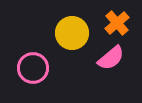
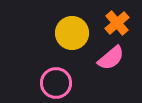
pink circle: moved 23 px right, 15 px down
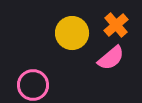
orange cross: moved 1 px left, 2 px down
pink circle: moved 23 px left, 2 px down
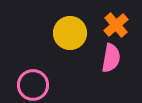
yellow circle: moved 2 px left
pink semicircle: rotated 40 degrees counterclockwise
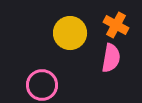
orange cross: rotated 20 degrees counterclockwise
pink circle: moved 9 px right
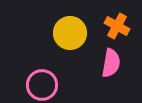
orange cross: moved 1 px right, 1 px down
pink semicircle: moved 5 px down
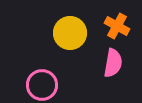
pink semicircle: moved 2 px right
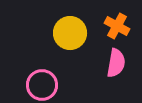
pink semicircle: moved 3 px right
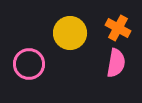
orange cross: moved 1 px right, 2 px down
pink circle: moved 13 px left, 21 px up
